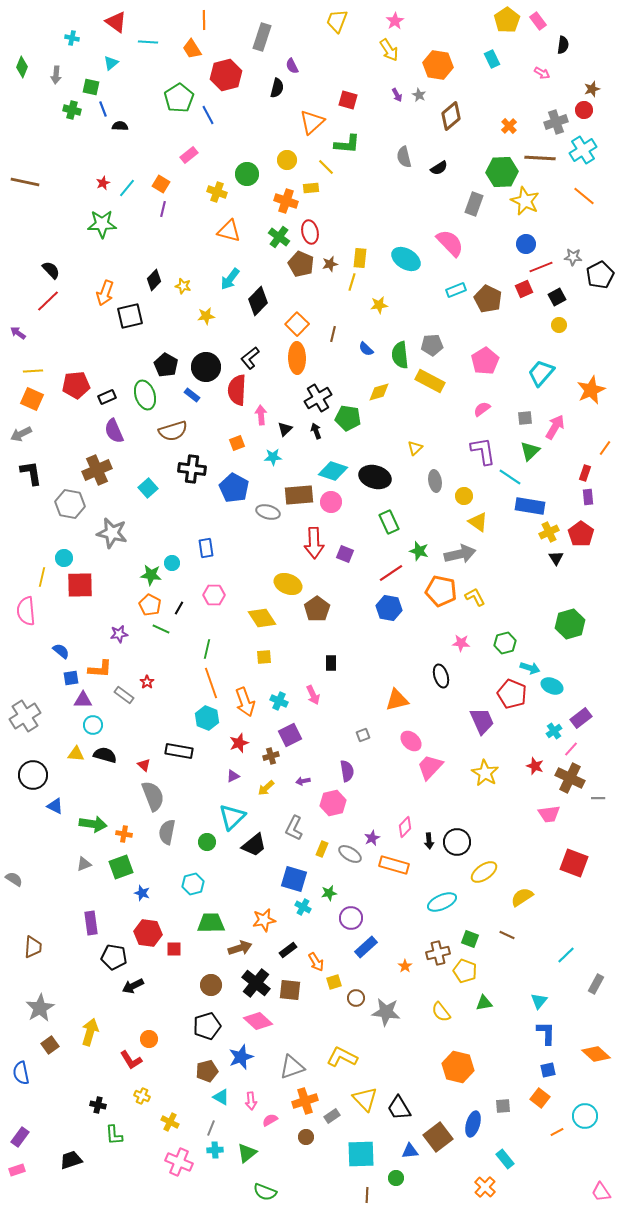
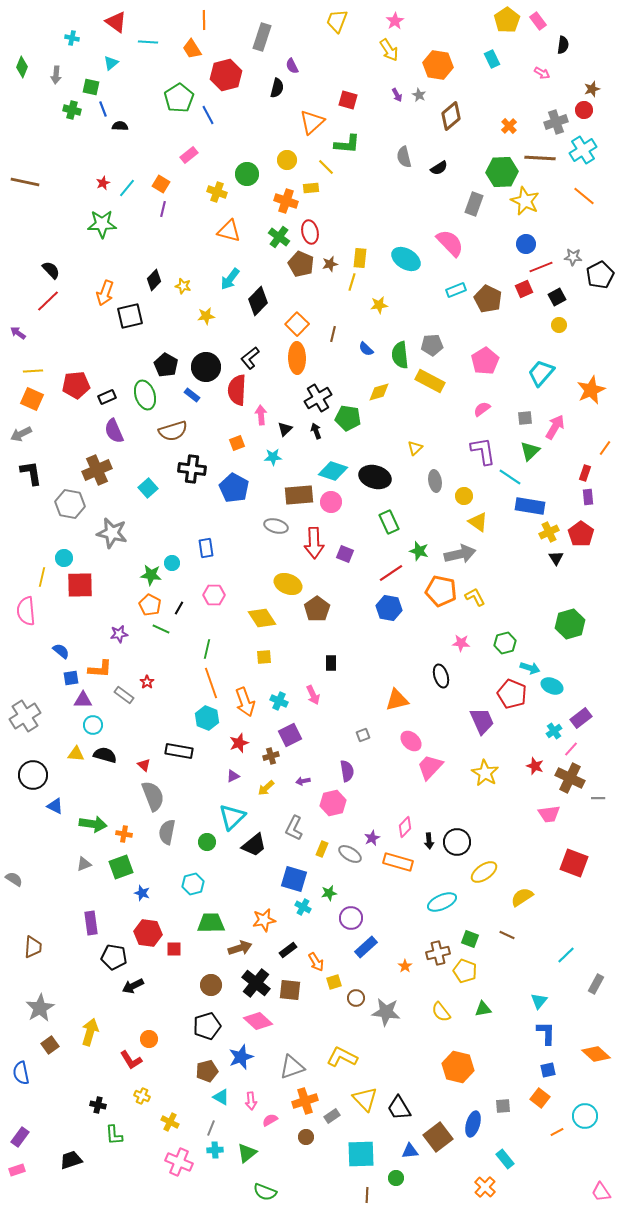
gray ellipse at (268, 512): moved 8 px right, 14 px down
orange rectangle at (394, 865): moved 4 px right, 3 px up
green triangle at (484, 1003): moved 1 px left, 6 px down
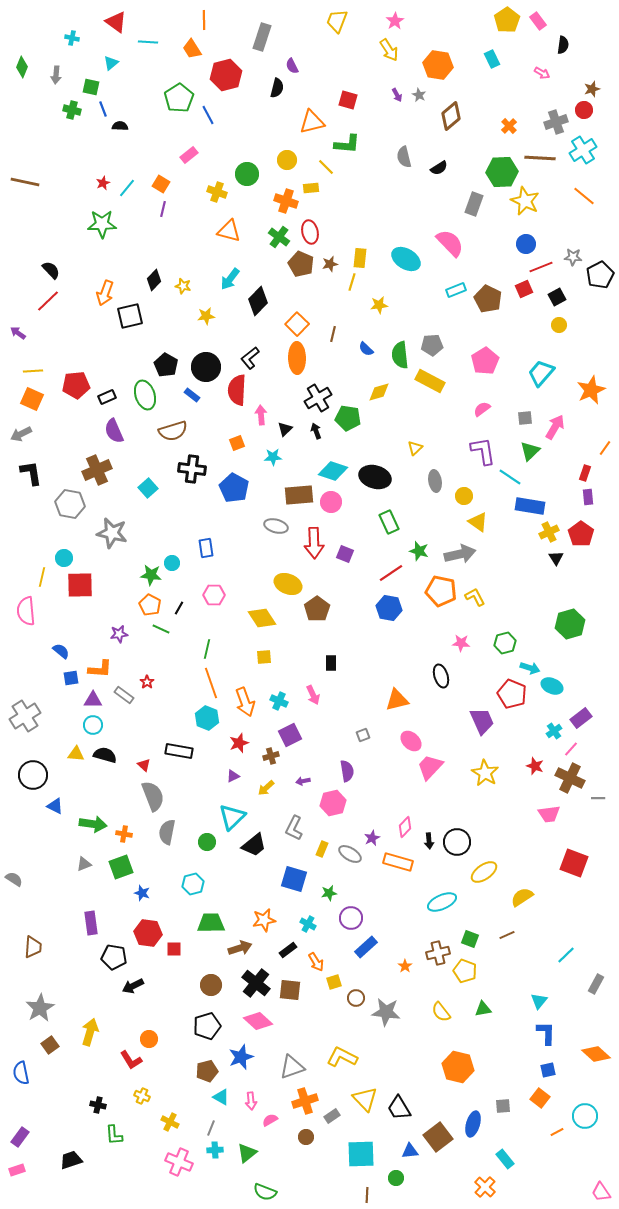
orange triangle at (312, 122): rotated 28 degrees clockwise
purple triangle at (83, 700): moved 10 px right
cyan cross at (303, 907): moved 5 px right, 17 px down
brown line at (507, 935): rotated 49 degrees counterclockwise
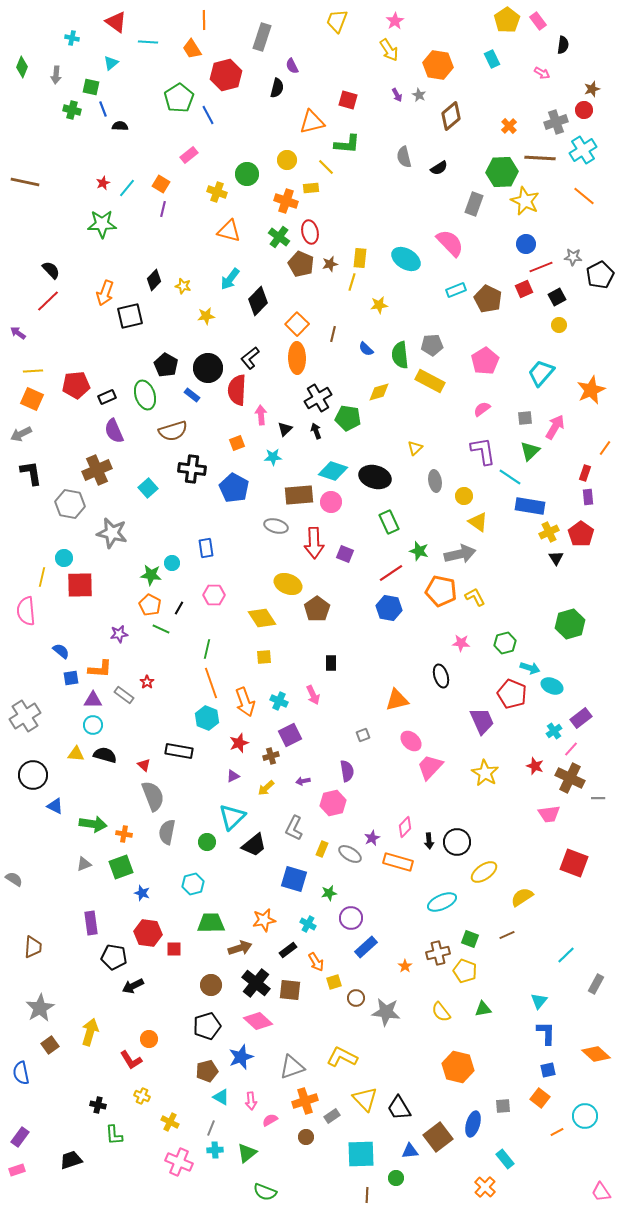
black circle at (206, 367): moved 2 px right, 1 px down
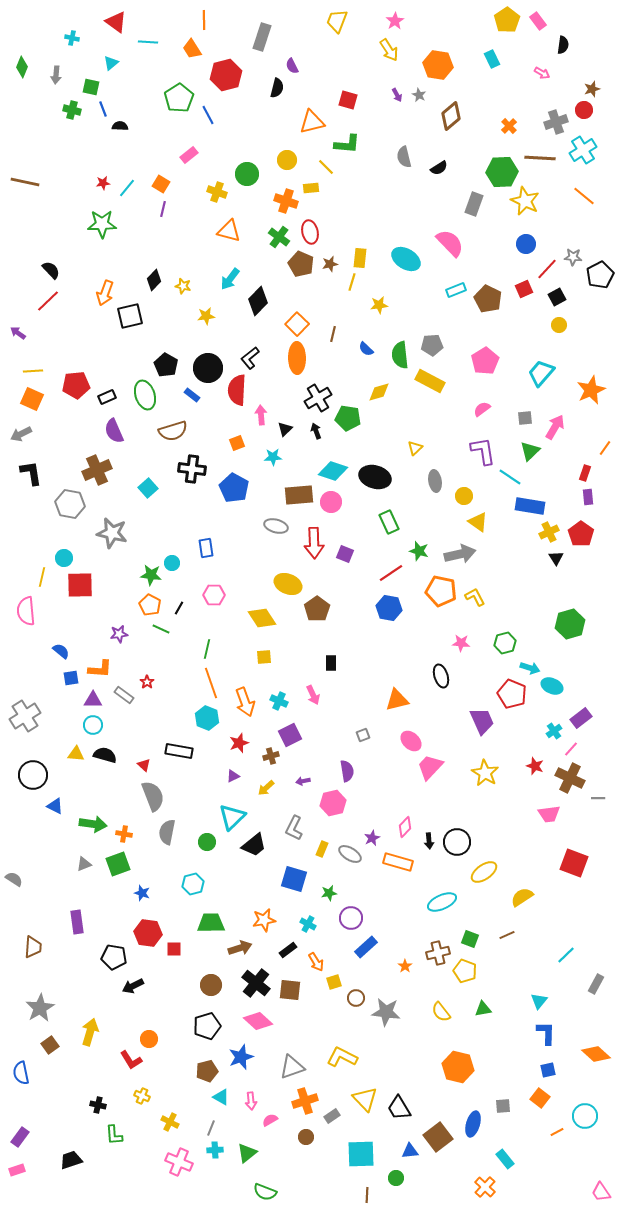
red star at (103, 183): rotated 16 degrees clockwise
red line at (541, 267): moved 6 px right, 2 px down; rotated 25 degrees counterclockwise
green square at (121, 867): moved 3 px left, 3 px up
purple rectangle at (91, 923): moved 14 px left, 1 px up
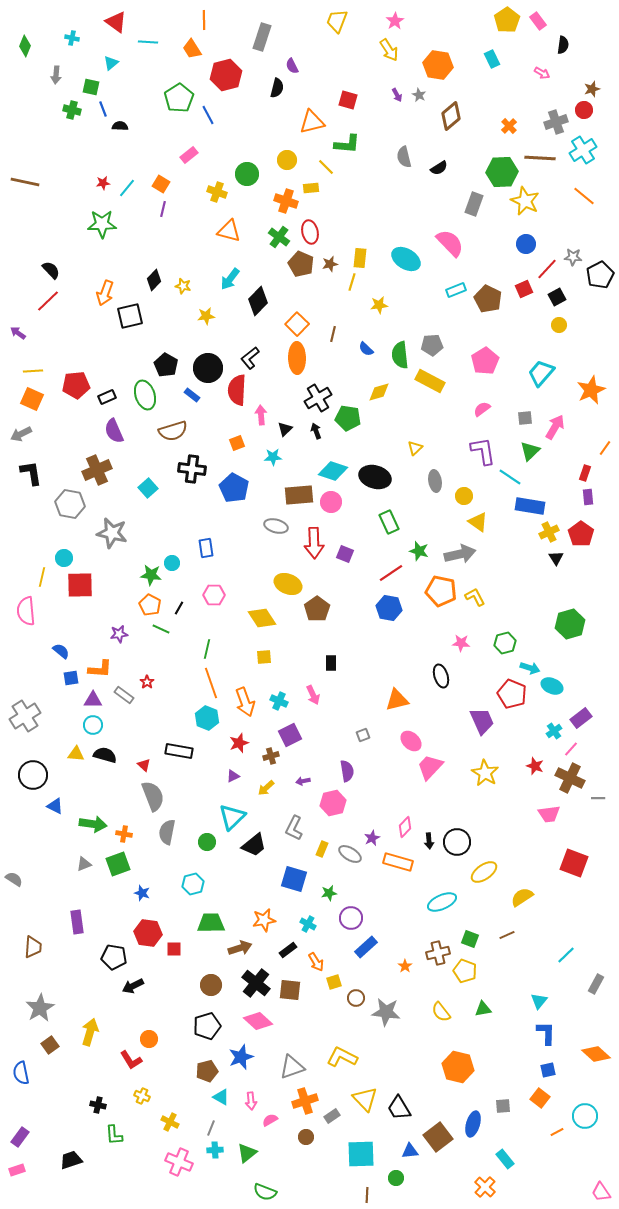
green diamond at (22, 67): moved 3 px right, 21 px up
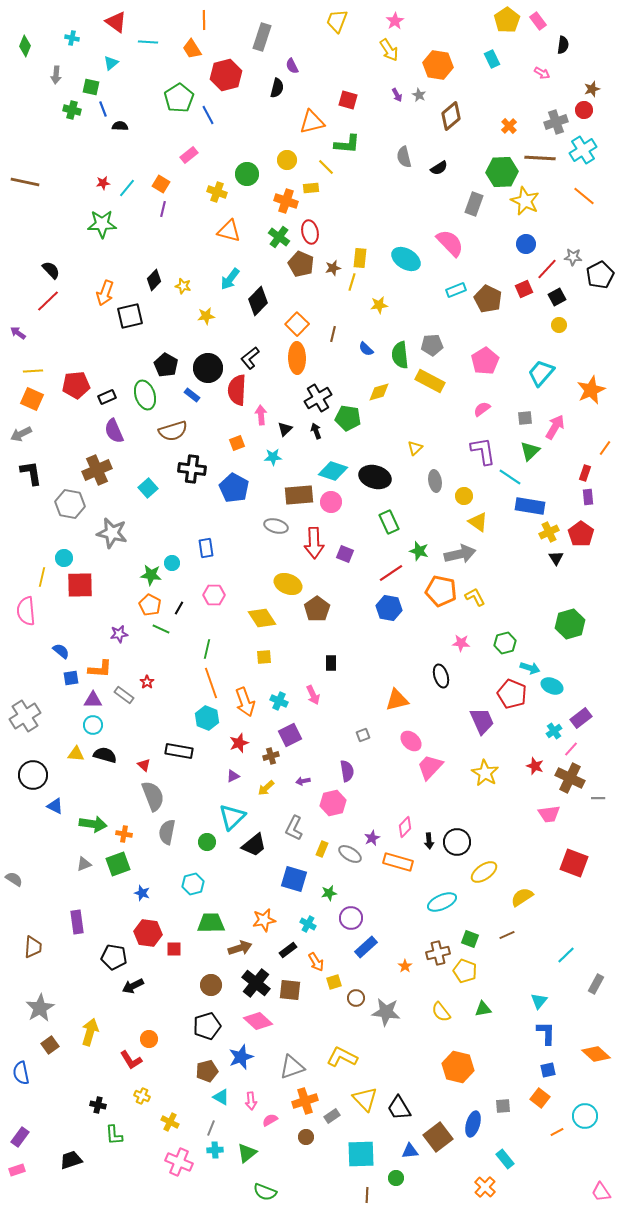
brown star at (330, 264): moved 3 px right, 4 px down
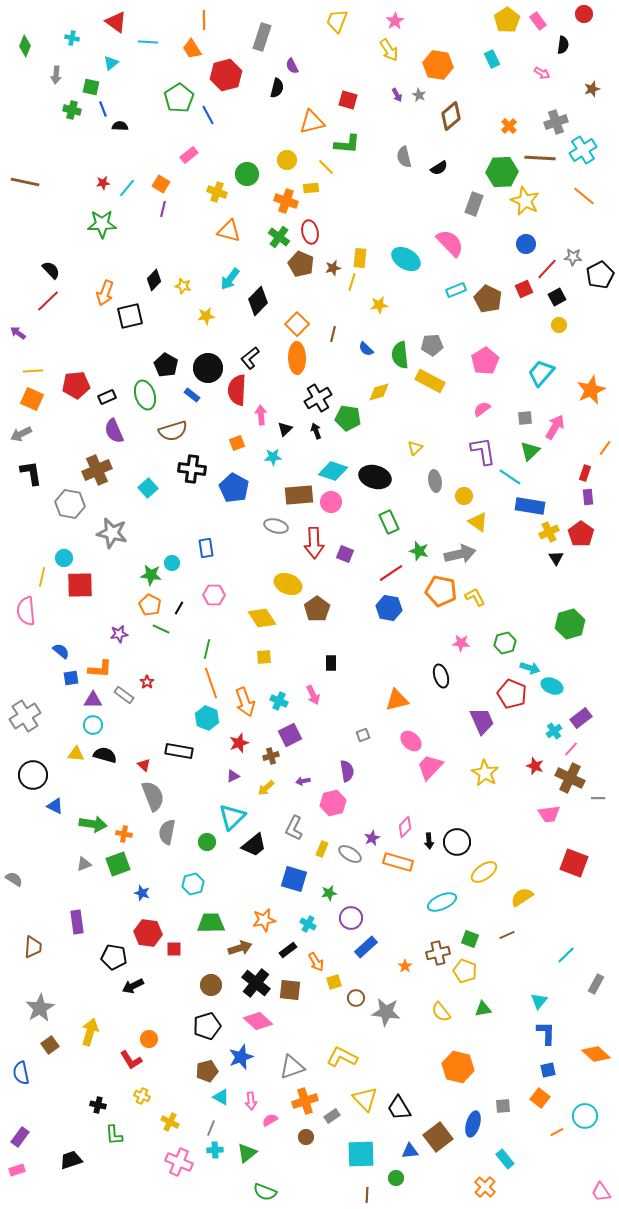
red circle at (584, 110): moved 96 px up
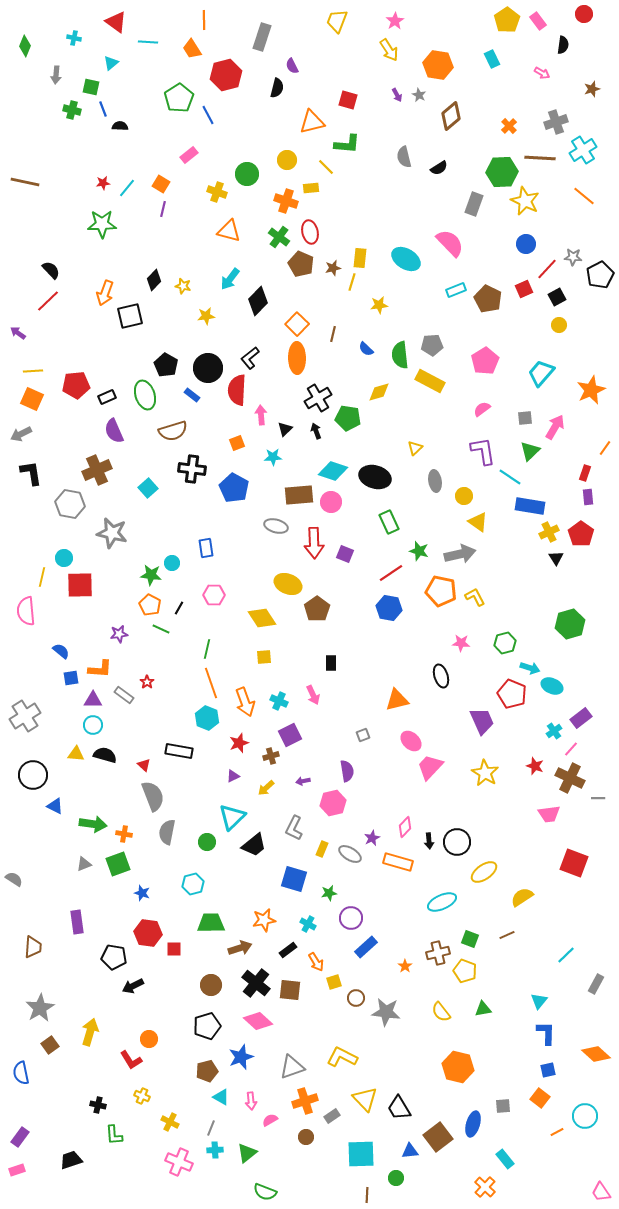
cyan cross at (72, 38): moved 2 px right
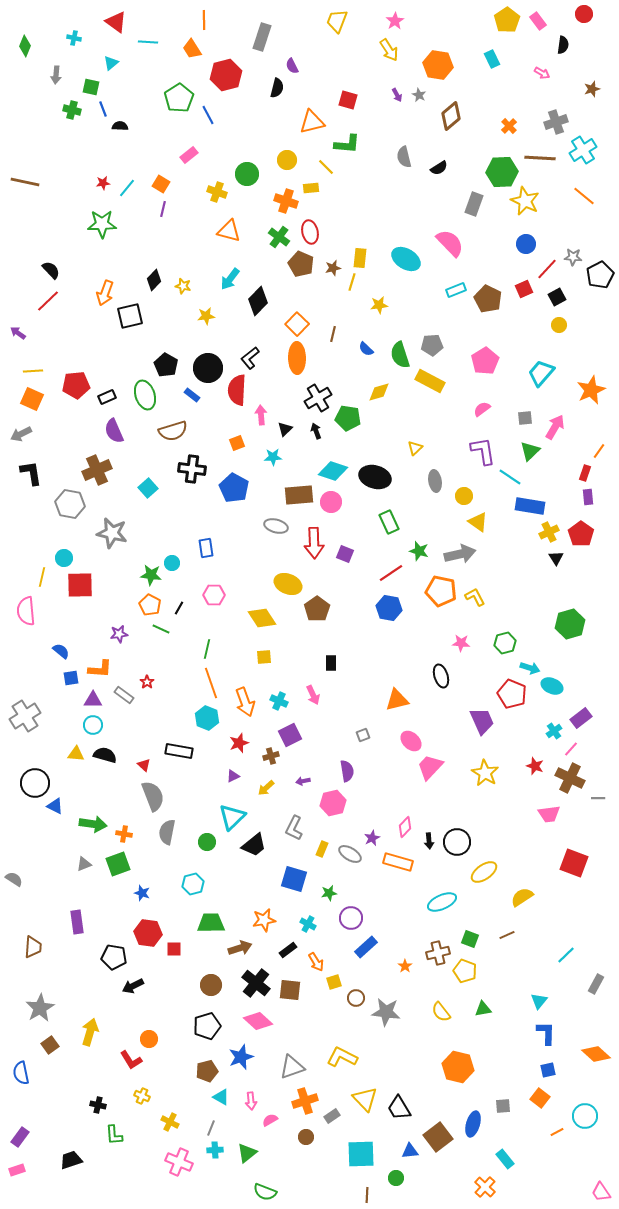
green semicircle at (400, 355): rotated 12 degrees counterclockwise
orange line at (605, 448): moved 6 px left, 3 px down
black circle at (33, 775): moved 2 px right, 8 px down
